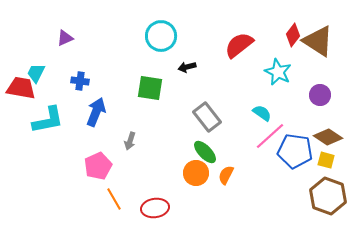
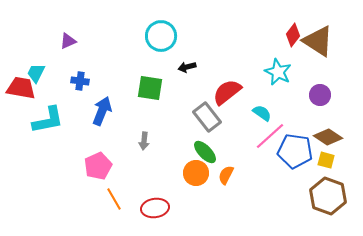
purple triangle: moved 3 px right, 3 px down
red semicircle: moved 12 px left, 47 px down
blue arrow: moved 6 px right, 1 px up
gray arrow: moved 14 px right; rotated 12 degrees counterclockwise
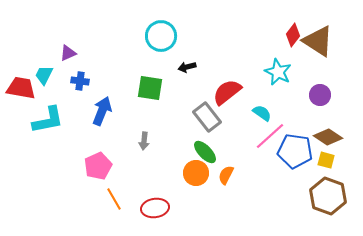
purple triangle: moved 12 px down
cyan trapezoid: moved 8 px right, 2 px down
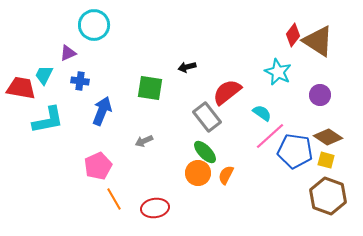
cyan circle: moved 67 px left, 11 px up
gray arrow: rotated 60 degrees clockwise
orange circle: moved 2 px right
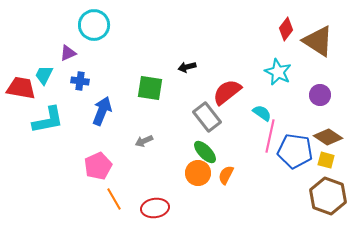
red diamond: moved 7 px left, 6 px up
pink line: rotated 36 degrees counterclockwise
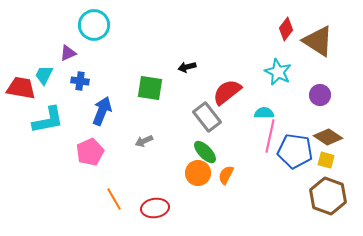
cyan semicircle: moved 2 px right; rotated 36 degrees counterclockwise
pink pentagon: moved 8 px left, 14 px up
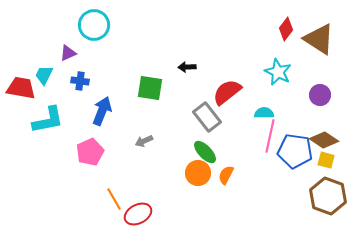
brown triangle: moved 1 px right, 2 px up
black arrow: rotated 12 degrees clockwise
brown diamond: moved 4 px left, 3 px down
red ellipse: moved 17 px left, 6 px down; rotated 20 degrees counterclockwise
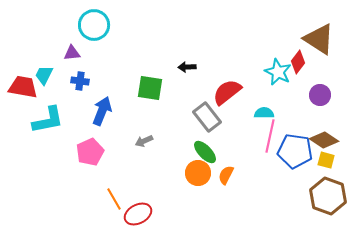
red diamond: moved 12 px right, 33 px down
purple triangle: moved 4 px right; rotated 18 degrees clockwise
red trapezoid: moved 2 px right, 1 px up
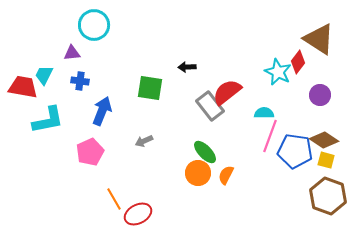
gray rectangle: moved 3 px right, 11 px up
pink line: rotated 8 degrees clockwise
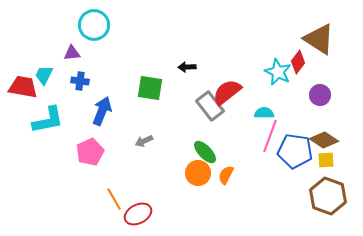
yellow square: rotated 18 degrees counterclockwise
